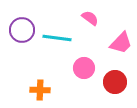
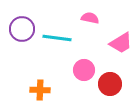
pink semicircle: rotated 24 degrees counterclockwise
purple circle: moved 1 px up
pink trapezoid: rotated 15 degrees clockwise
pink circle: moved 2 px down
red circle: moved 5 px left, 2 px down
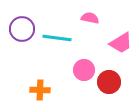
red circle: moved 1 px left, 2 px up
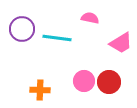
pink circle: moved 11 px down
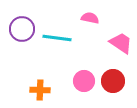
pink trapezoid: rotated 115 degrees counterclockwise
red circle: moved 4 px right, 1 px up
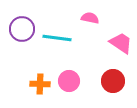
pink circle: moved 15 px left
orange cross: moved 6 px up
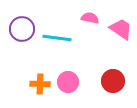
pink trapezoid: moved 14 px up
pink circle: moved 1 px left, 1 px down
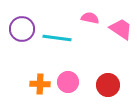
red circle: moved 5 px left, 4 px down
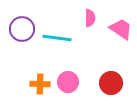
pink semicircle: rotated 78 degrees clockwise
red circle: moved 3 px right, 2 px up
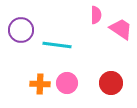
pink semicircle: moved 6 px right, 3 px up
purple circle: moved 1 px left, 1 px down
cyan line: moved 7 px down
pink circle: moved 1 px left, 1 px down
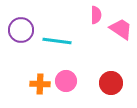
cyan line: moved 4 px up
pink circle: moved 1 px left, 2 px up
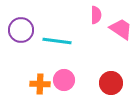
pink circle: moved 2 px left, 1 px up
